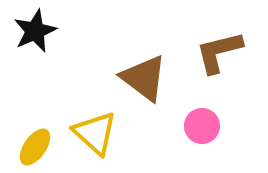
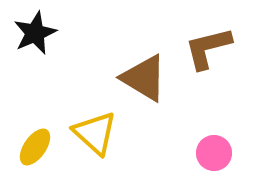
black star: moved 2 px down
brown L-shape: moved 11 px left, 4 px up
brown triangle: rotated 6 degrees counterclockwise
pink circle: moved 12 px right, 27 px down
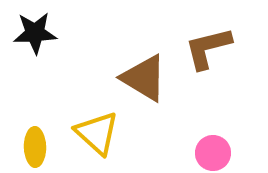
black star: rotated 21 degrees clockwise
yellow triangle: moved 2 px right
yellow ellipse: rotated 36 degrees counterclockwise
pink circle: moved 1 px left
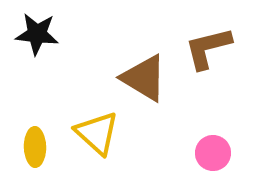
black star: moved 2 px right, 1 px down; rotated 9 degrees clockwise
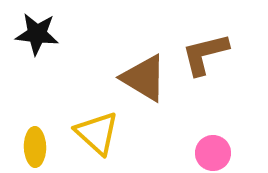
brown L-shape: moved 3 px left, 6 px down
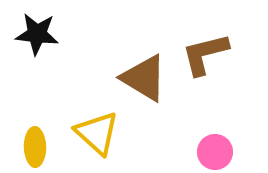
pink circle: moved 2 px right, 1 px up
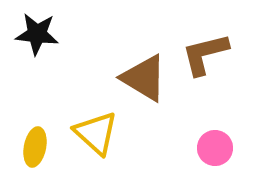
yellow triangle: moved 1 px left
yellow ellipse: rotated 12 degrees clockwise
pink circle: moved 4 px up
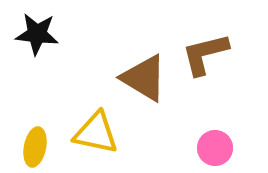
yellow triangle: rotated 30 degrees counterclockwise
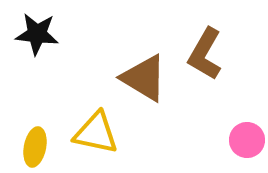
brown L-shape: rotated 46 degrees counterclockwise
pink circle: moved 32 px right, 8 px up
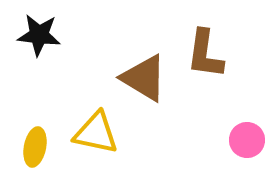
black star: moved 2 px right, 1 px down
brown L-shape: rotated 22 degrees counterclockwise
